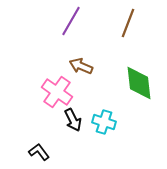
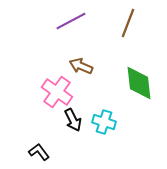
purple line: rotated 32 degrees clockwise
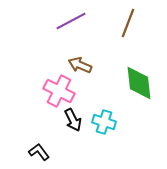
brown arrow: moved 1 px left, 1 px up
pink cross: moved 2 px right, 1 px up; rotated 8 degrees counterclockwise
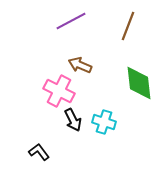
brown line: moved 3 px down
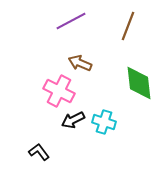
brown arrow: moved 2 px up
black arrow: rotated 90 degrees clockwise
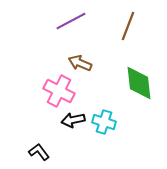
black arrow: rotated 15 degrees clockwise
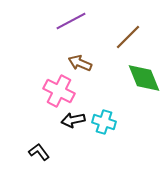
brown line: moved 11 px down; rotated 24 degrees clockwise
green diamond: moved 5 px right, 5 px up; rotated 15 degrees counterclockwise
